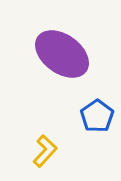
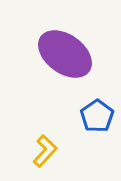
purple ellipse: moved 3 px right
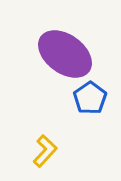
blue pentagon: moved 7 px left, 18 px up
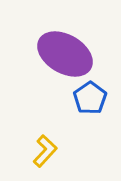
purple ellipse: rotated 6 degrees counterclockwise
